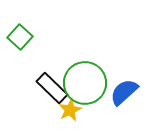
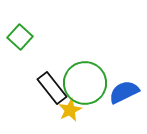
black rectangle: rotated 8 degrees clockwise
blue semicircle: rotated 16 degrees clockwise
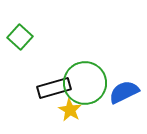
black rectangle: moved 2 px right; rotated 68 degrees counterclockwise
yellow star: rotated 15 degrees counterclockwise
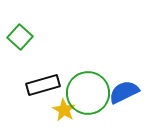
green circle: moved 3 px right, 10 px down
black rectangle: moved 11 px left, 3 px up
yellow star: moved 6 px left
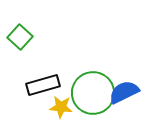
green circle: moved 5 px right
yellow star: moved 3 px left, 3 px up; rotated 25 degrees counterclockwise
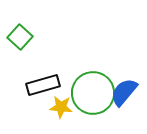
blue semicircle: rotated 24 degrees counterclockwise
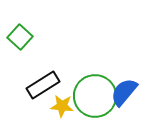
black rectangle: rotated 16 degrees counterclockwise
green circle: moved 2 px right, 3 px down
yellow star: moved 1 px right, 1 px up
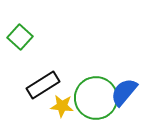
green circle: moved 1 px right, 2 px down
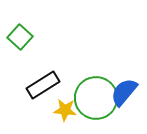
yellow star: moved 3 px right, 4 px down
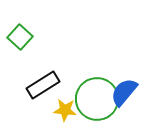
green circle: moved 1 px right, 1 px down
